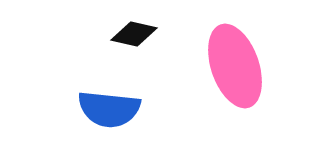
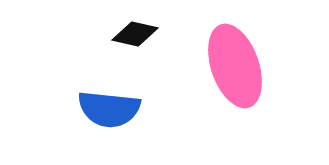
black diamond: moved 1 px right
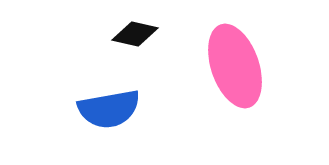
blue semicircle: rotated 16 degrees counterclockwise
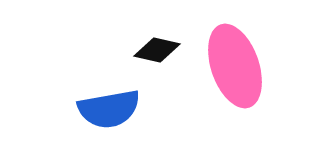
black diamond: moved 22 px right, 16 px down
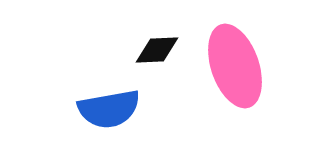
black diamond: rotated 15 degrees counterclockwise
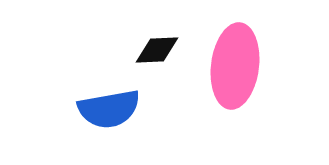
pink ellipse: rotated 26 degrees clockwise
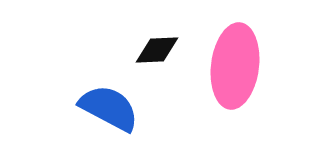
blue semicircle: moved 1 px up; rotated 142 degrees counterclockwise
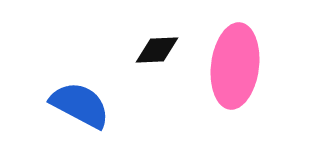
blue semicircle: moved 29 px left, 3 px up
